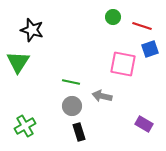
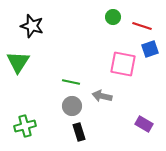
black star: moved 4 px up
green cross: rotated 15 degrees clockwise
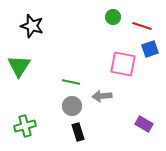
green triangle: moved 1 px right, 4 px down
gray arrow: rotated 18 degrees counterclockwise
black rectangle: moved 1 px left
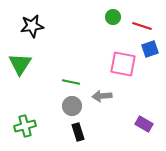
black star: rotated 25 degrees counterclockwise
green triangle: moved 1 px right, 2 px up
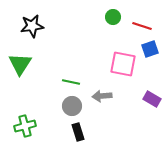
purple rectangle: moved 8 px right, 25 px up
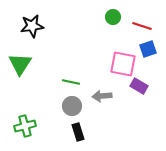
blue square: moved 2 px left
purple rectangle: moved 13 px left, 13 px up
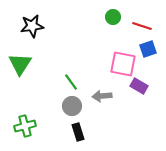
green line: rotated 42 degrees clockwise
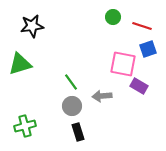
green triangle: rotated 40 degrees clockwise
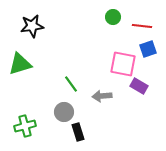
red line: rotated 12 degrees counterclockwise
green line: moved 2 px down
gray circle: moved 8 px left, 6 px down
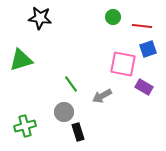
black star: moved 8 px right, 8 px up; rotated 15 degrees clockwise
green triangle: moved 1 px right, 4 px up
purple rectangle: moved 5 px right, 1 px down
gray arrow: rotated 24 degrees counterclockwise
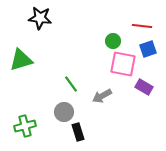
green circle: moved 24 px down
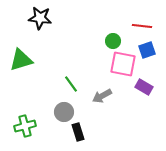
blue square: moved 1 px left, 1 px down
